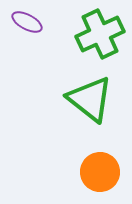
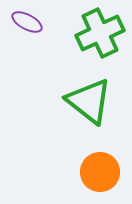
green cross: moved 1 px up
green triangle: moved 1 px left, 2 px down
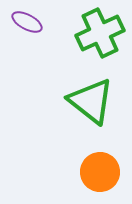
green triangle: moved 2 px right
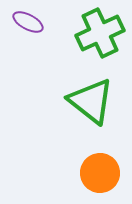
purple ellipse: moved 1 px right
orange circle: moved 1 px down
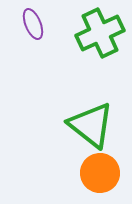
purple ellipse: moved 5 px right, 2 px down; rotated 40 degrees clockwise
green triangle: moved 24 px down
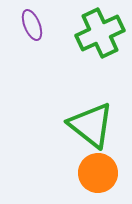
purple ellipse: moved 1 px left, 1 px down
orange circle: moved 2 px left
